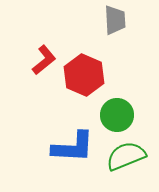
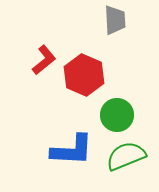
blue L-shape: moved 1 px left, 3 px down
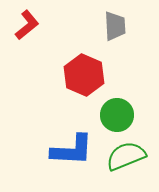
gray trapezoid: moved 6 px down
red L-shape: moved 17 px left, 35 px up
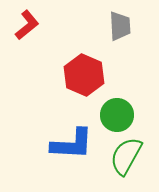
gray trapezoid: moved 5 px right
blue L-shape: moved 6 px up
green semicircle: rotated 39 degrees counterclockwise
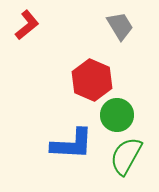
gray trapezoid: rotated 28 degrees counterclockwise
red hexagon: moved 8 px right, 5 px down
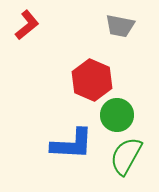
gray trapezoid: rotated 132 degrees clockwise
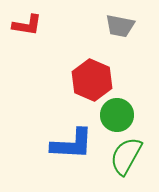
red L-shape: rotated 48 degrees clockwise
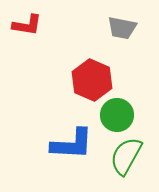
gray trapezoid: moved 2 px right, 2 px down
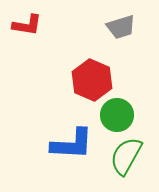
gray trapezoid: moved 1 px left, 1 px up; rotated 28 degrees counterclockwise
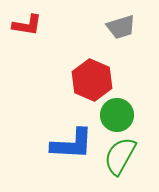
green semicircle: moved 6 px left
